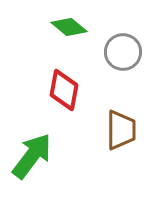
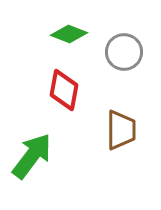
green diamond: moved 7 px down; rotated 18 degrees counterclockwise
gray circle: moved 1 px right
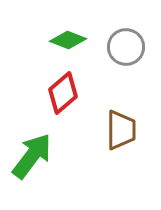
green diamond: moved 1 px left, 6 px down
gray circle: moved 2 px right, 5 px up
red diamond: moved 1 px left, 3 px down; rotated 39 degrees clockwise
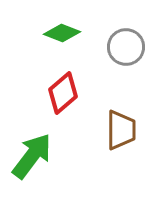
green diamond: moved 6 px left, 7 px up
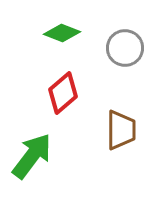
gray circle: moved 1 px left, 1 px down
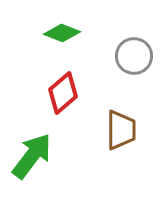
gray circle: moved 9 px right, 8 px down
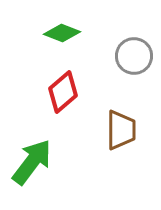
red diamond: moved 1 px up
green arrow: moved 6 px down
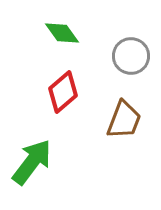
green diamond: rotated 33 degrees clockwise
gray circle: moved 3 px left
brown trapezoid: moved 3 px right, 10 px up; rotated 21 degrees clockwise
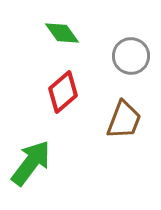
green arrow: moved 1 px left, 1 px down
